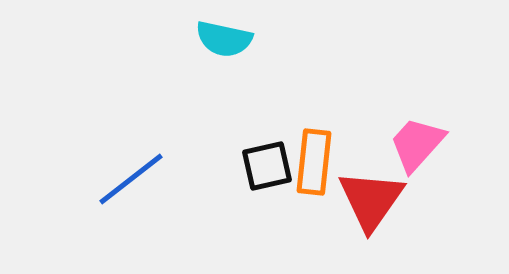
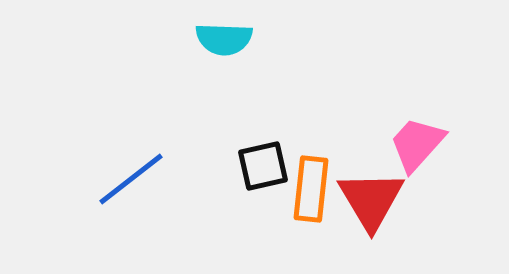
cyan semicircle: rotated 10 degrees counterclockwise
orange rectangle: moved 3 px left, 27 px down
black square: moved 4 px left
red triangle: rotated 6 degrees counterclockwise
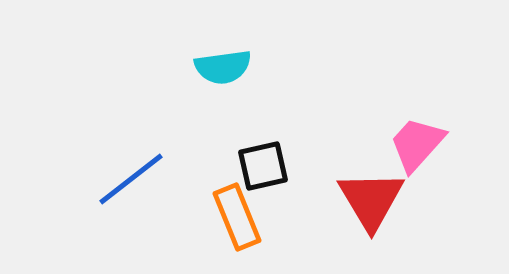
cyan semicircle: moved 1 px left, 28 px down; rotated 10 degrees counterclockwise
orange rectangle: moved 74 px left, 28 px down; rotated 28 degrees counterclockwise
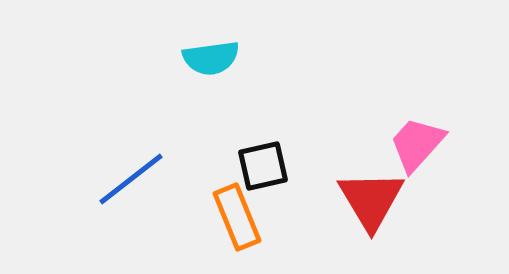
cyan semicircle: moved 12 px left, 9 px up
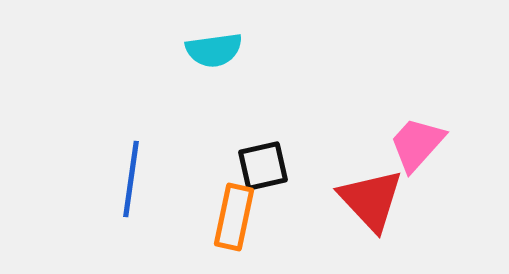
cyan semicircle: moved 3 px right, 8 px up
blue line: rotated 44 degrees counterclockwise
red triangle: rotated 12 degrees counterclockwise
orange rectangle: moved 3 px left; rotated 34 degrees clockwise
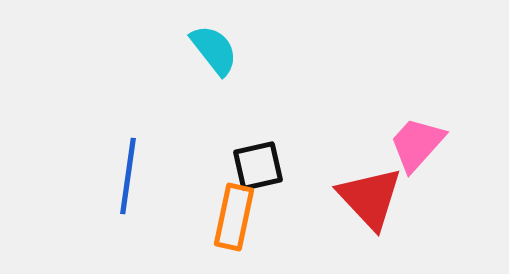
cyan semicircle: rotated 120 degrees counterclockwise
black square: moved 5 px left
blue line: moved 3 px left, 3 px up
red triangle: moved 1 px left, 2 px up
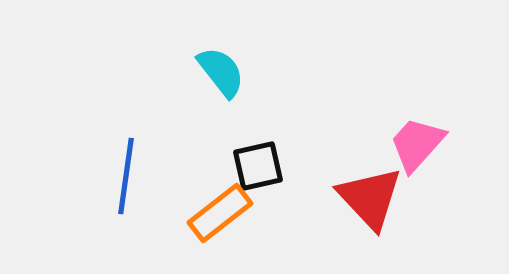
cyan semicircle: moved 7 px right, 22 px down
blue line: moved 2 px left
orange rectangle: moved 14 px left, 4 px up; rotated 40 degrees clockwise
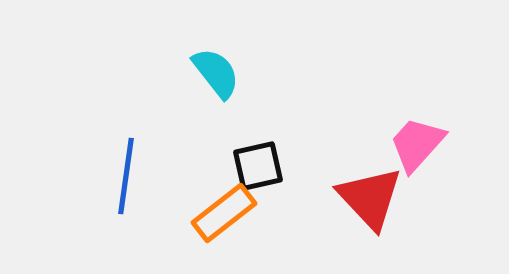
cyan semicircle: moved 5 px left, 1 px down
orange rectangle: moved 4 px right
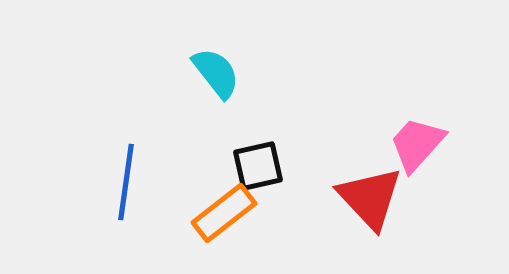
blue line: moved 6 px down
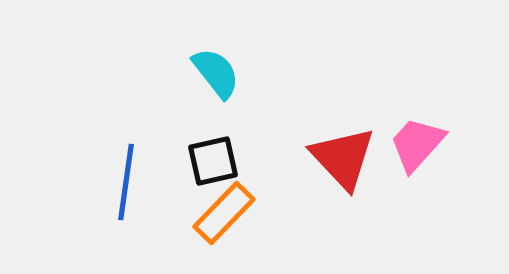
black square: moved 45 px left, 5 px up
red triangle: moved 27 px left, 40 px up
orange rectangle: rotated 8 degrees counterclockwise
